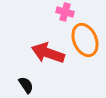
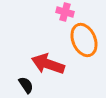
orange ellipse: moved 1 px left
red arrow: moved 11 px down
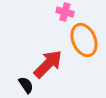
red arrow: rotated 116 degrees clockwise
